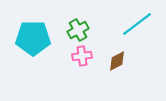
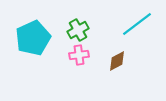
cyan pentagon: rotated 24 degrees counterclockwise
pink cross: moved 3 px left, 1 px up
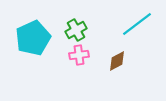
green cross: moved 2 px left
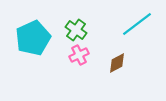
green cross: rotated 25 degrees counterclockwise
pink cross: rotated 18 degrees counterclockwise
brown diamond: moved 2 px down
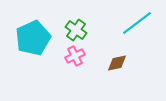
cyan line: moved 1 px up
pink cross: moved 4 px left, 1 px down
brown diamond: rotated 15 degrees clockwise
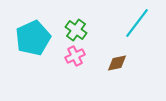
cyan line: rotated 16 degrees counterclockwise
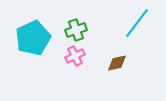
green cross: rotated 35 degrees clockwise
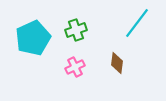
pink cross: moved 11 px down
brown diamond: rotated 70 degrees counterclockwise
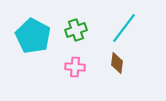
cyan line: moved 13 px left, 5 px down
cyan pentagon: moved 2 px up; rotated 20 degrees counterclockwise
pink cross: rotated 30 degrees clockwise
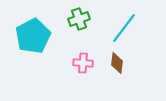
green cross: moved 3 px right, 11 px up
cyan pentagon: rotated 16 degrees clockwise
pink cross: moved 8 px right, 4 px up
